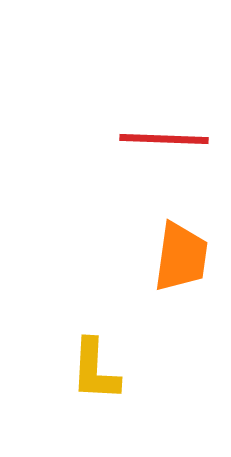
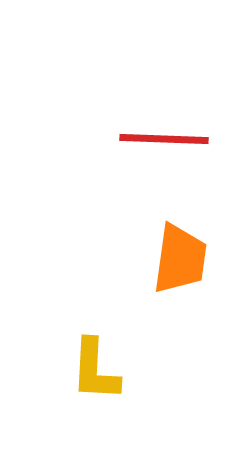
orange trapezoid: moved 1 px left, 2 px down
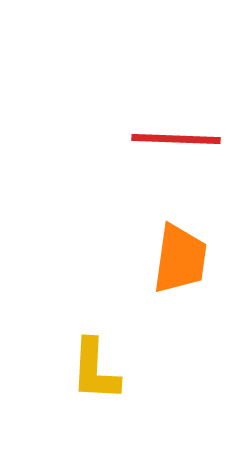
red line: moved 12 px right
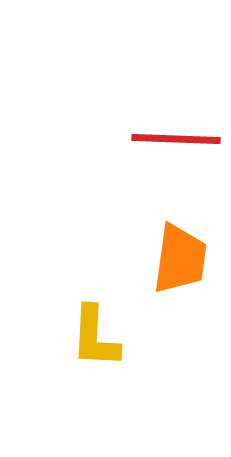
yellow L-shape: moved 33 px up
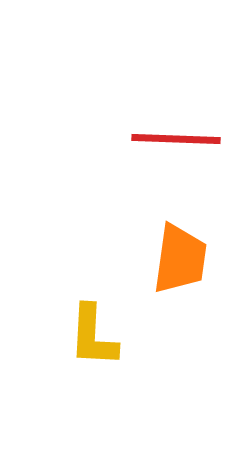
yellow L-shape: moved 2 px left, 1 px up
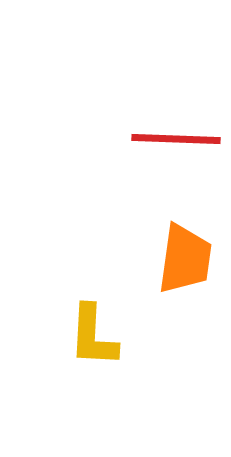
orange trapezoid: moved 5 px right
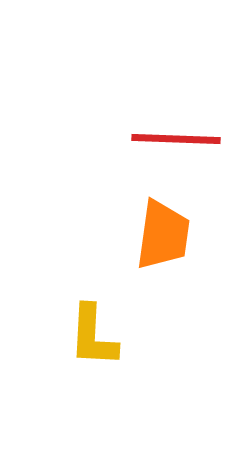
orange trapezoid: moved 22 px left, 24 px up
